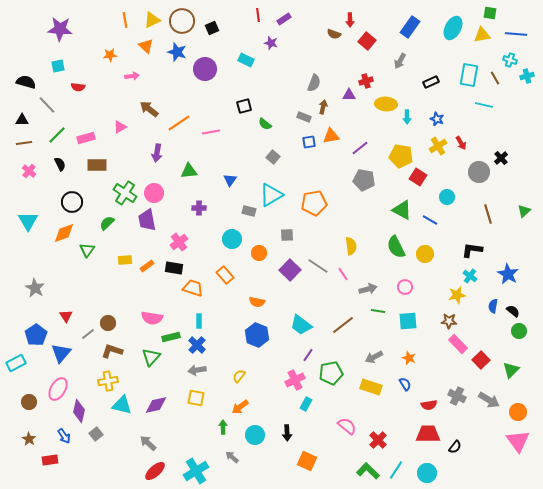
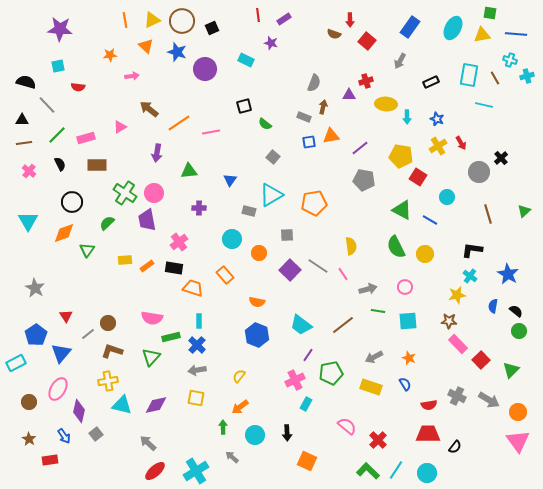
black semicircle at (513, 311): moved 3 px right
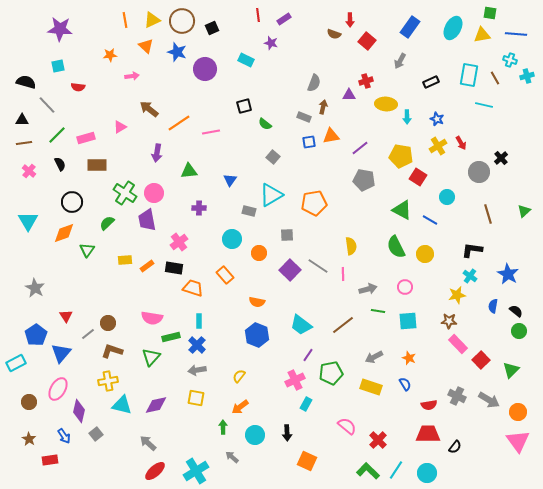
pink line at (343, 274): rotated 32 degrees clockwise
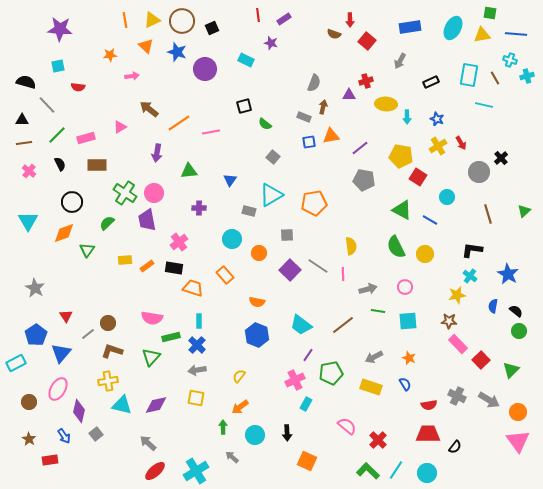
blue rectangle at (410, 27): rotated 45 degrees clockwise
